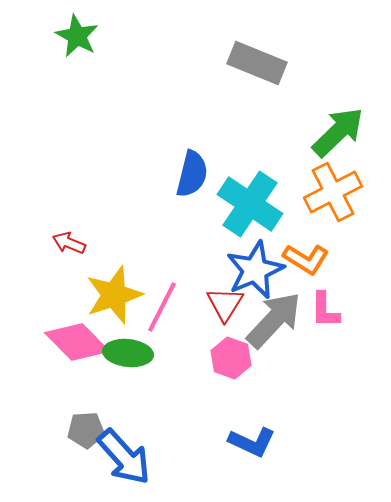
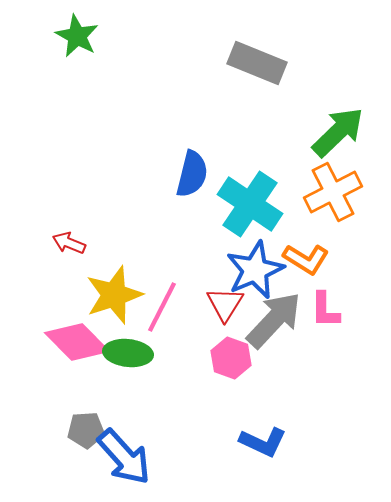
blue L-shape: moved 11 px right
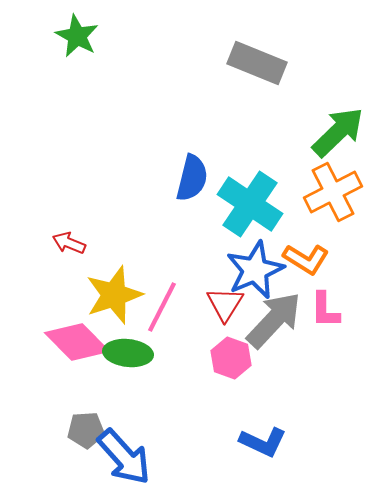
blue semicircle: moved 4 px down
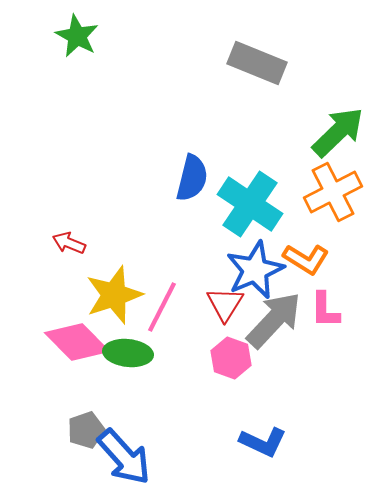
gray pentagon: rotated 15 degrees counterclockwise
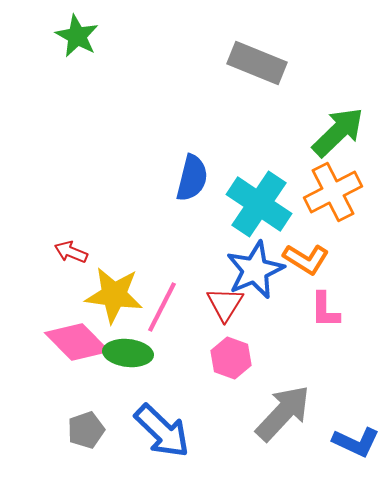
cyan cross: moved 9 px right
red arrow: moved 2 px right, 9 px down
yellow star: rotated 26 degrees clockwise
gray arrow: moved 9 px right, 93 px down
blue L-shape: moved 93 px right
blue arrow: moved 38 px right, 26 px up; rotated 4 degrees counterclockwise
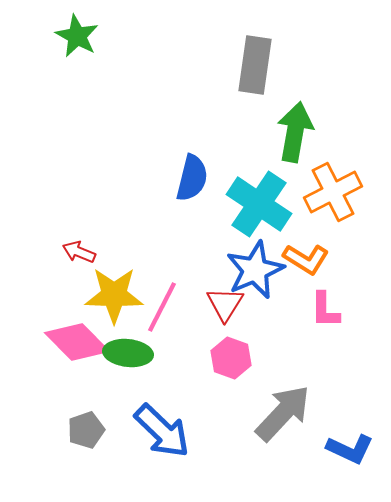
gray rectangle: moved 2 px left, 2 px down; rotated 76 degrees clockwise
green arrow: moved 43 px left; rotated 36 degrees counterclockwise
red arrow: moved 8 px right
yellow star: rotated 6 degrees counterclockwise
blue L-shape: moved 6 px left, 7 px down
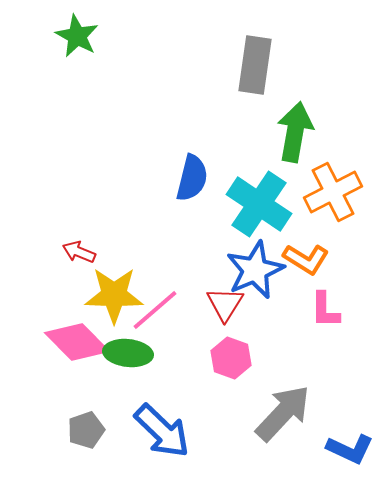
pink line: moved 7 px left, 3 px down; rotated 22 degrees clockwise
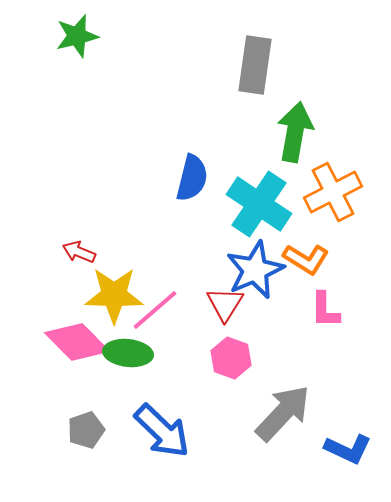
green star: rotated 30 degrees clockwise
blue L-shape: moved 2 px left
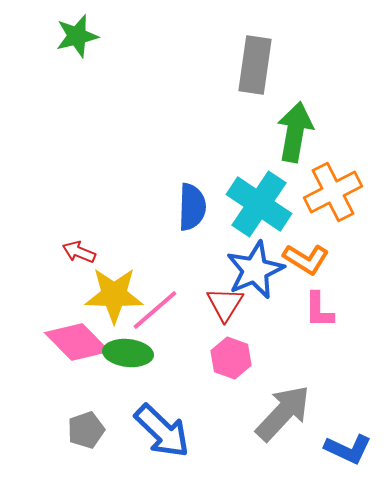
blue semicircle: moved 29 px down; rotated 12 degrees counterclockwise
pink L-shape: moved 6 px left
